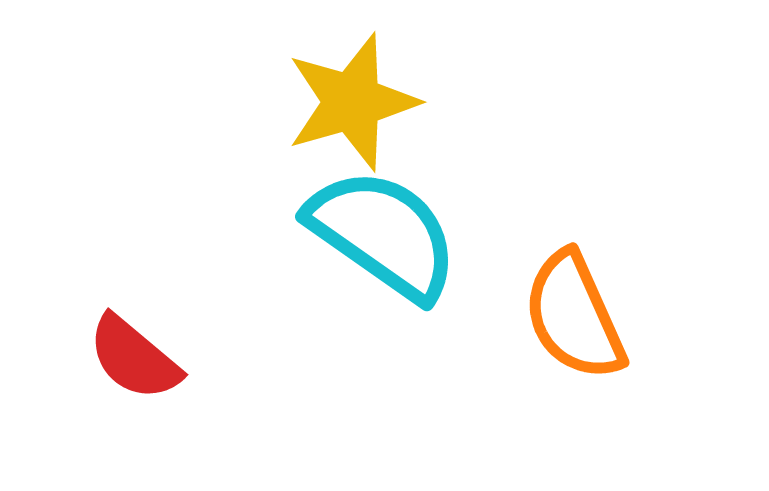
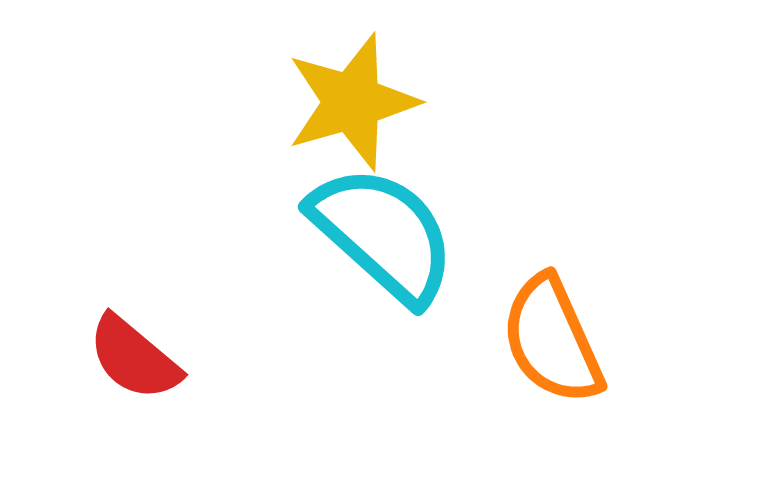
cyan semicircle: rotated 7 degrees clockwise
orange semicircle: moved 22 px left, 24 px down
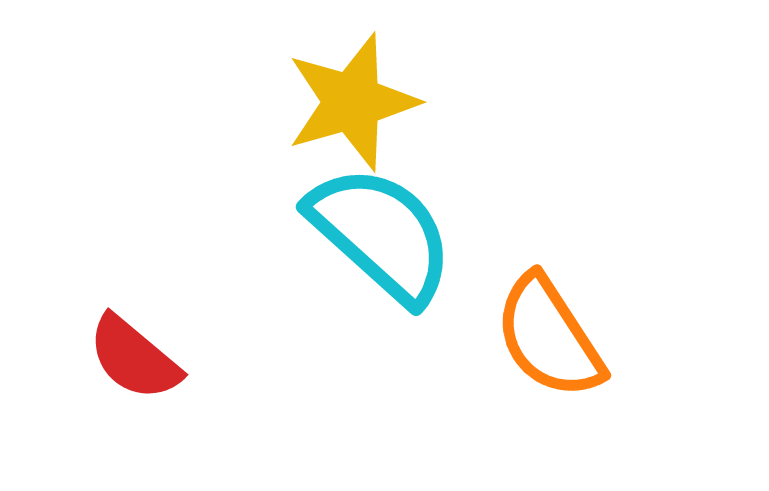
cyan semicircle: moved 2 px left
orange semicircle: moved 3 px left, 3 px up; rotated 9 degrees counterclockwise
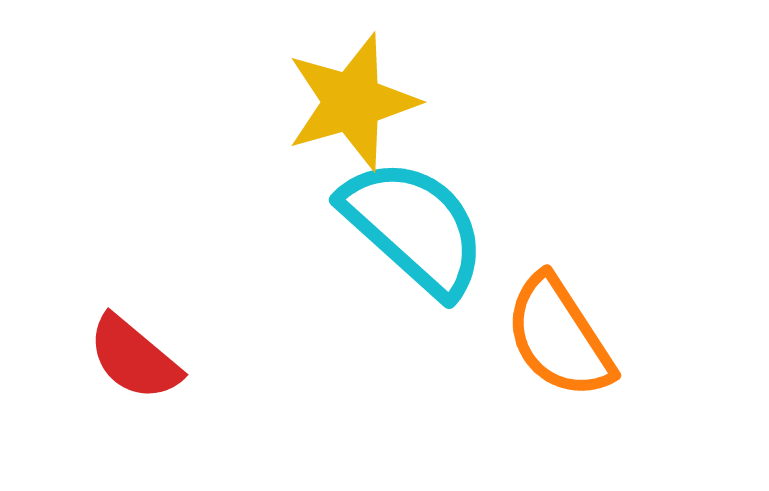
cyan semicircle: moved 33 px right, 7 px up
orange semicircle: moved 10 px right
